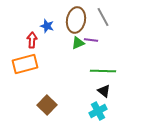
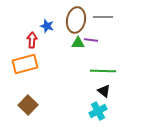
gray line: rotated 60 degrees counterclockwise
green triangle: rotated 24 degrees clockwise
brown square: moved 19 px left
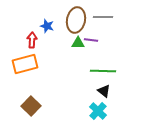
brown square: moved 3 px right, 1 px down
cyan cross: rotated 18 degrees counterclockwise
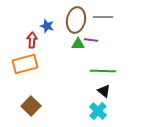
green triangle: moved 1 px down
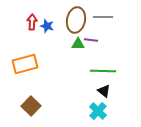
red arrow: moved 18 px up
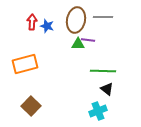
purple line: moved 3 px left
black triangle: moved 3 px right, 2 px up
cyan cross: rotated 24 degrees clockwise
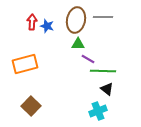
purple line: moved 19 px down; rotated 24 degrees clockwise
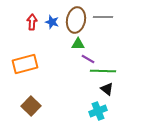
blue star: moved 5 px right, 4 px up
